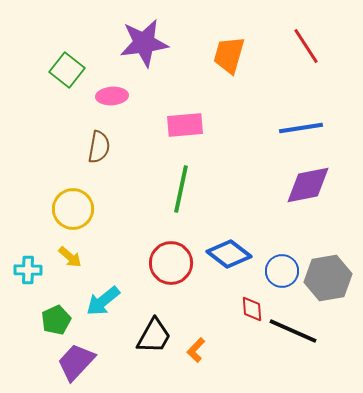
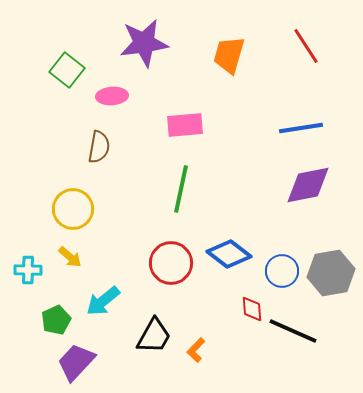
gray hexagon: moved 3 px right, 5 px up
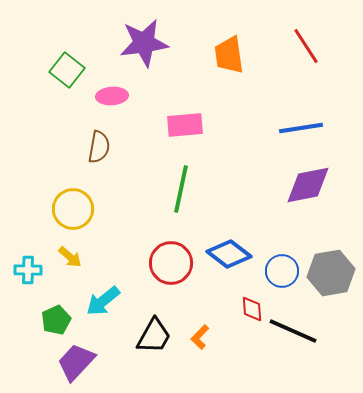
orange trapezoid: rotated 24 degrees counterclockwise
orange L-shape: moved 4 px right, 13 px up
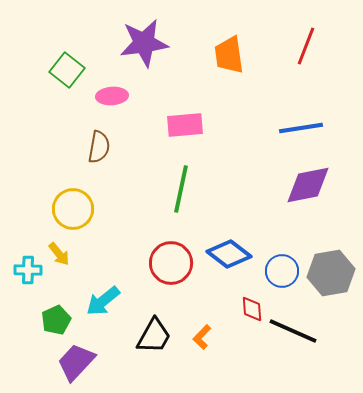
red line: rotated 54 degrees clockwise
yellow arrow: moved 11 px left, 3 px up; rotated 10 degrees clockwise
orange L-shape: moved 2 px right
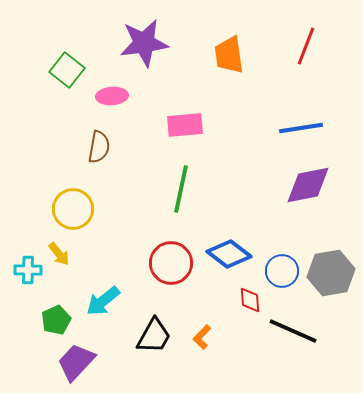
red diamond: moved 2 px left, 9 px up
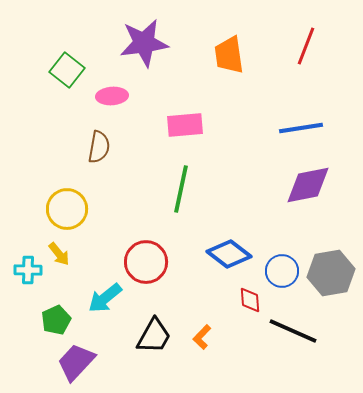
yellow circle: moved 6 px left
red circle: moved 25 px left, 1 px up
cyan arrow: moved 2 px right, 3 px up
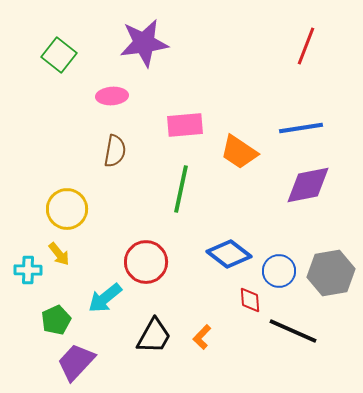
orange trapezoid: moved 10 px right, 97 px down; rotated 48 degrees counterclockwise
green square: moved 8 px left, 15 px up
brown semicircle: moved 16 px right, 4 px down
blue circle: moved 3 px left
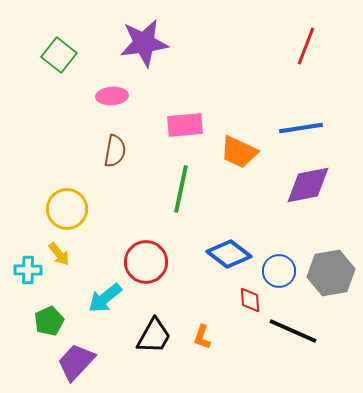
orange trapezoid: rotated 9 degrees counterclockwise
green pentagon: moved 7 px left, 1 px down
orange L-shape: rotated 25 degrees counterclockwise
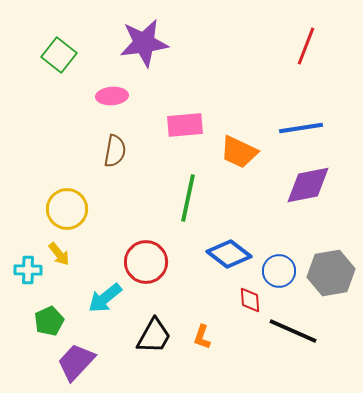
green line: moved 7 px right, 9 px down
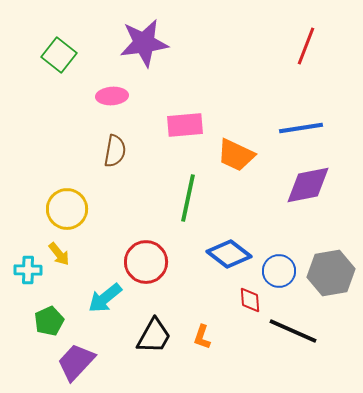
orange trapezoid: moved 3 px left, 3 px down
